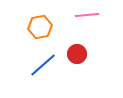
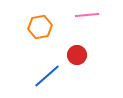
red circle: moved 1 px down
blue line: moved 4 px right, 11 px down
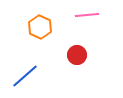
orange hexagon: rotated 25 degrees counterclockwise
blue line: moved 22 px left
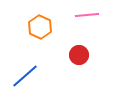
red circle: moved 2 px right
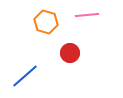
orange hexagon: moved 6 px right, 5 px up; rotated 10 degrees counterclockwise
red circle: moved 9 px left, 2 px up
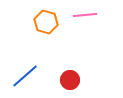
pink line: moved 2 px left
red circle: moved 27 px down
